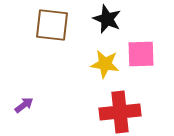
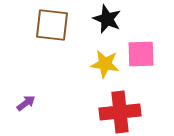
purple arrow: moved 2 px right, 2 px up
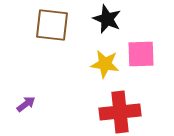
purple arrow: moved 1 px down
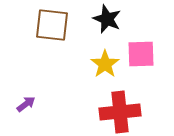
yellow star: rotated 28 degrees clockwise
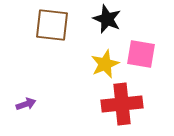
pink square: rotated 12 degrees clockwise
yellow star: rotated 12 degrees clockwise
purple arrow: rotated 18 degrees clockwise
red cross: moved 2 px right, 8 px up
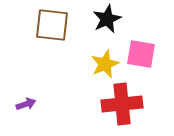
black star: rotated 24 degrees clockwise
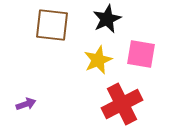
yellow star: moved 7 px left, 4 px up
red cross: rotated 21 degrees counterclockwise
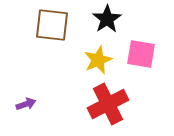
black star: rotated 8 degrees counterclockwise
red cross: moved 14 px left
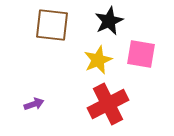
black star: moved 2 px right, 2 px down; rotated 8 degrees clockwise
purple arrow: moved 8 px right
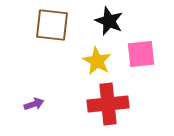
black star: rotated 24 degrees counterclockwise
pink square: rotated 16 degrees counterclockwise
yellow star: moved 1 px left, 1 px down; rotated 20 degrees counterclockwise
red cross: rotated 21 degrees clockwise
